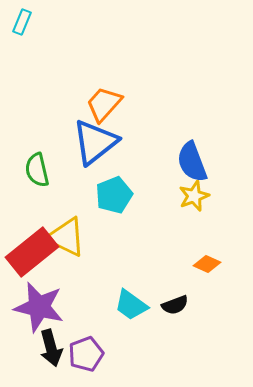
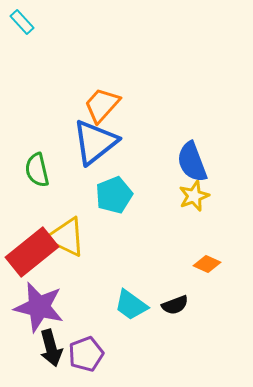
cyan rectangle: rotated 65 degrees counterclockwise
orange trapezoid: moved 2 px left, 1 px down
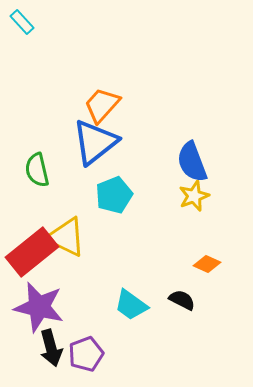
black semicircle: moved 7 px right, 5 px up; rotated 132 degrees counterclockwise
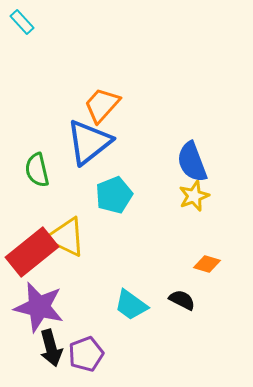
blue triangle: moved 6 px left
orange diamond: rotated 8 degrees counterclockwise
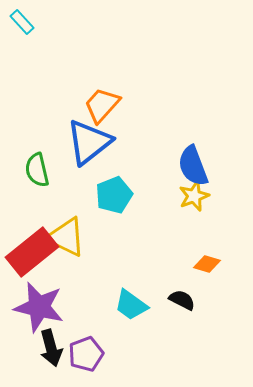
blue semicircle: moved 1 px right, 4 px down
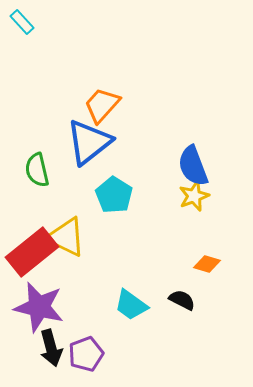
cyan pentagon: rotated 18 degrees counterclockwise
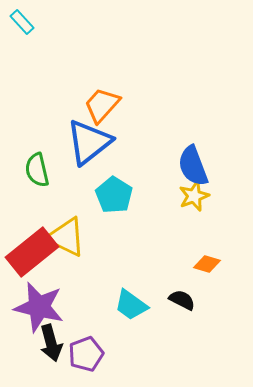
black arrow: moved 5 px up
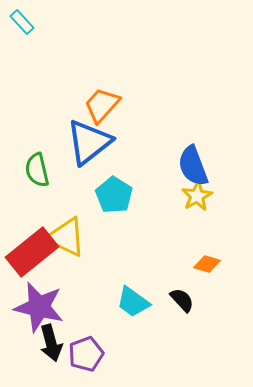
yellow star: moved 3 px right; rotated 8 degrees counterclockwise
black semicircle: rotated 20 degrees clockwise
cyan trapezoid: moved 2 px right, 3 px up
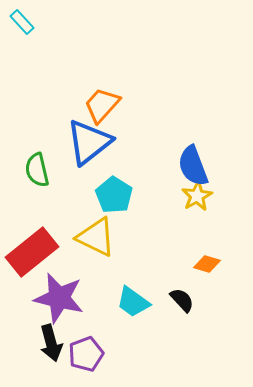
yellow triangle: moved 30 px right
purple star: moved 20 px right, 9 px up
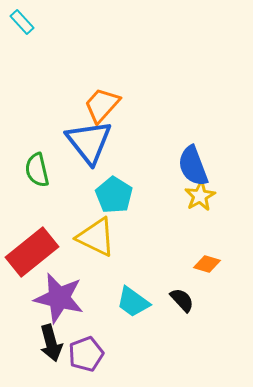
blue triangle: rotated 30 degrees counterclockwise
yellow star: moved 3 px right
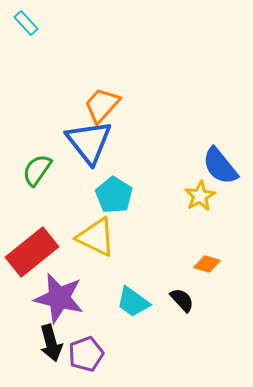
cyan rectangle: moved 4 px right, 1 px down
blue semicircle: moved 27 px right; rotated 18 degrees counterclockwise
green semicircle: rotated 48 degrees clockwise
